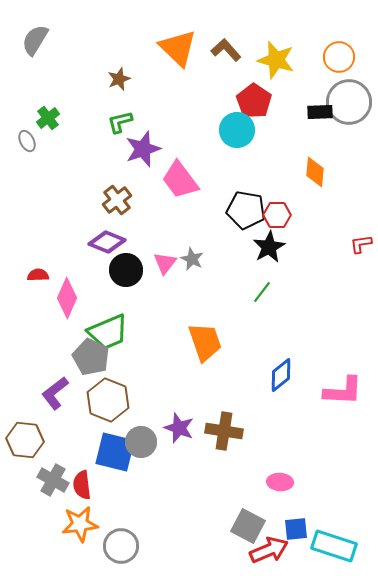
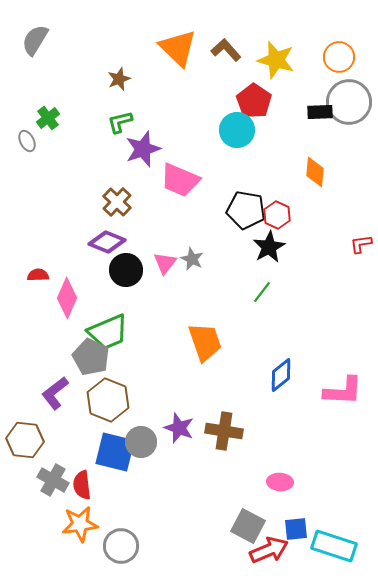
pink trapezoid at (180, 180): rotated 30 degrees counterclockwise
brown cross at (117, 200): moved 2 px down; rotated 8 degrees counterclockwise
red hexagon at (277, 215): rotated 24 degrees clockwise
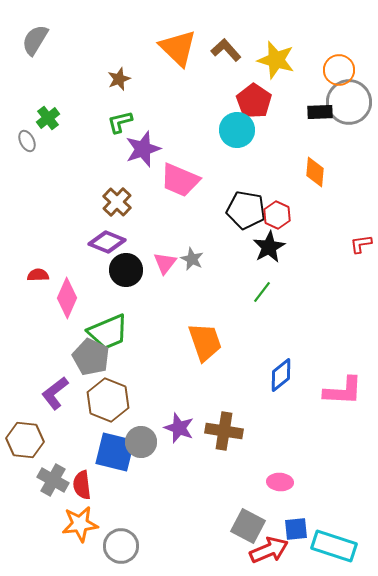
orange circle at (339, 57): moved 13 px down
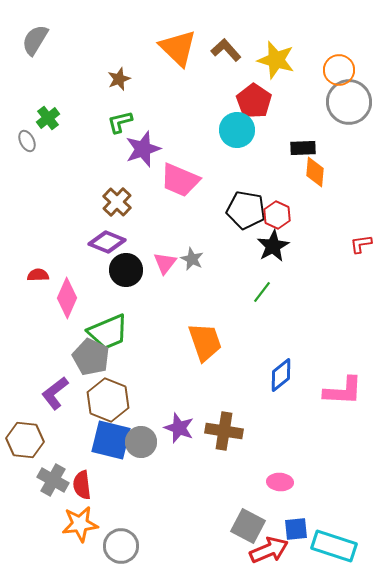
black rectangle at (320, 112): moved 17 px left, 36 px down
black star at (269, 247): moved 4 px right, 1 px up
blue square at (115, 452): moved 4 px left, 12 px up
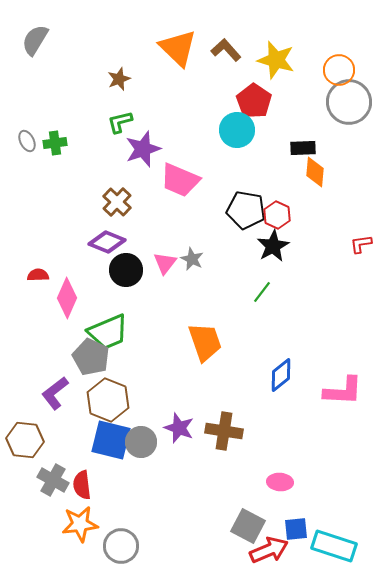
green cross at (48, 118): moved 7 px right, 25 px down; rotated 30 degrees clockwise
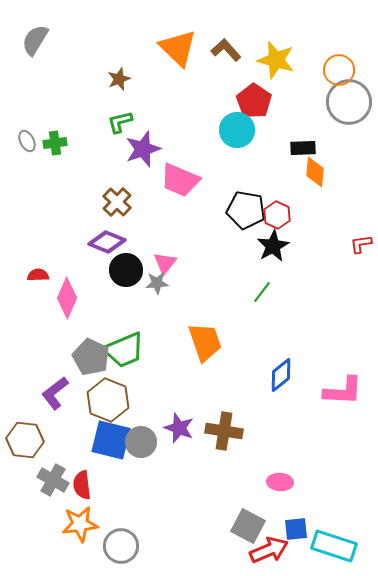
gray star at (192, 259): moved 35 px left, 24 px down; rotated 30 degrees counterclockwise
green trapezoid at (108, 332): moved 16 px right, 18 px down
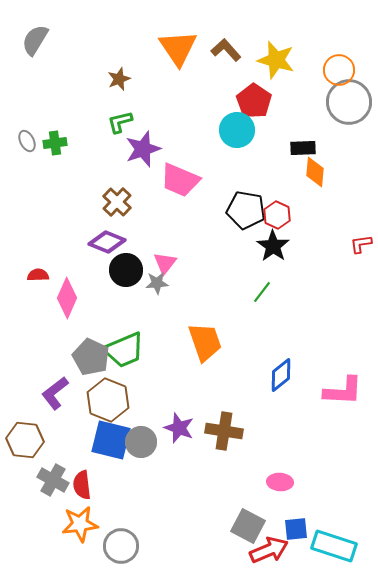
orange triangle at (178, 48): rotated 12 degrees clockwise
black star at (273, 246): rotated 8 degrees counterclockwise
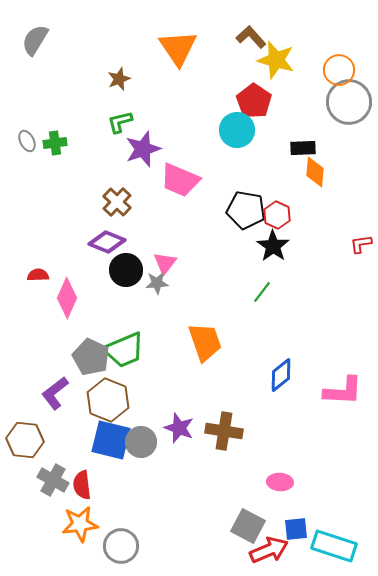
brown L-shape at (226, 50): moved 25 px right, 13 px up
